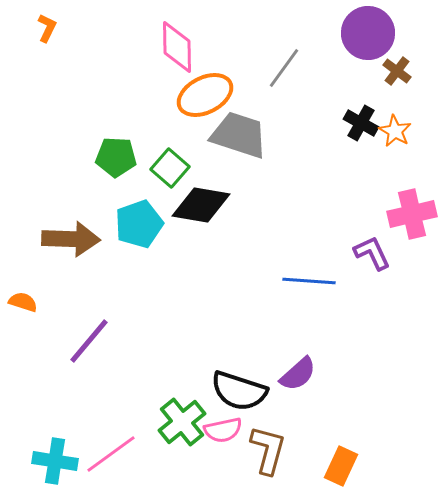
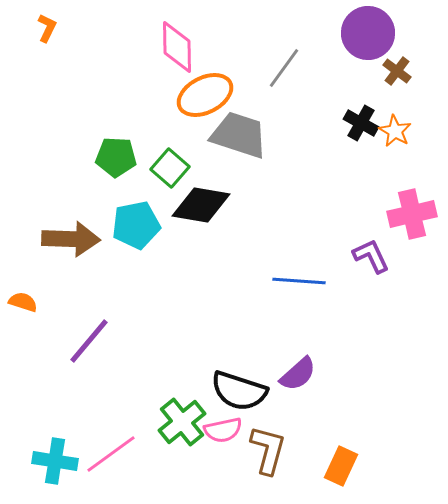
cyan pentagon: moved 3 px left, 1 px down; rotated 9 degrees clockwise
purple L-shape: moved 1 px left, 3 px down
blue line: moved 10 px left
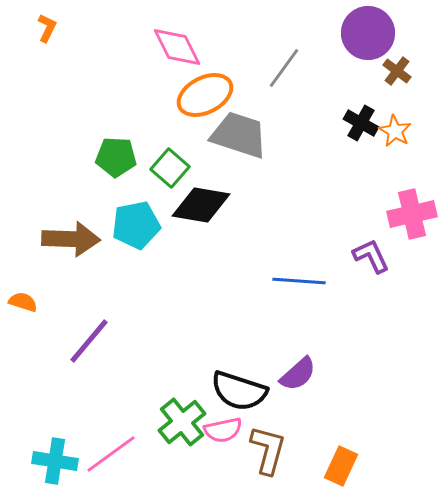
pink diamond: rotated 26 degrees counterclockwise
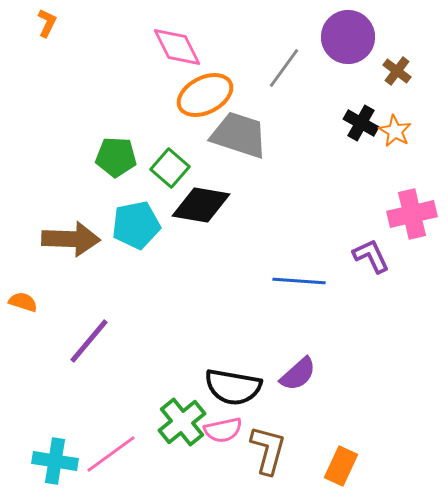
orange L-shape: moved 5 px up
purple circle: moved 20 px left, 4 px down
black semicircle: moved 6 px left, 4 px up; rotated 8 degrees counterclockwise
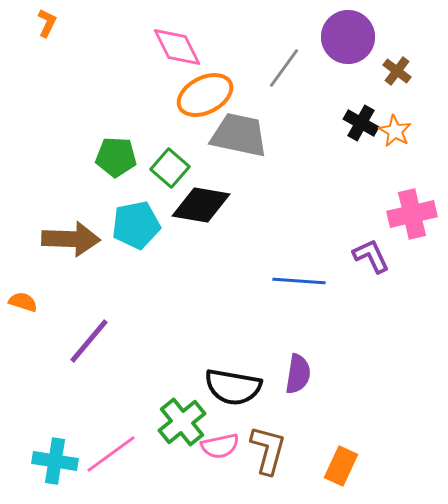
gray trapezoid: rotated 6 degrees counterclockwise
purple semicircle: rotated 39 degrees counterclockwise
pink semicircle: moved 3 px left, 16 px down
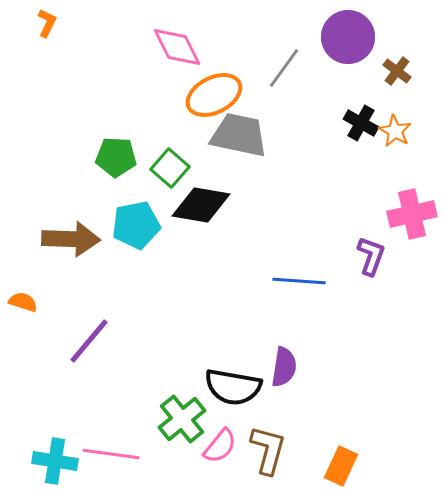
orange ellipse: moved 9 px right
purple L-shape: rotated 45 degrees clockwise
purple semicircle: moved 14 px left, 7 px up
green cross: moved 3 px up
pink semicircle: rotated 39 degrees counterclockwise
pink line: rotated 44 degrees clockwise
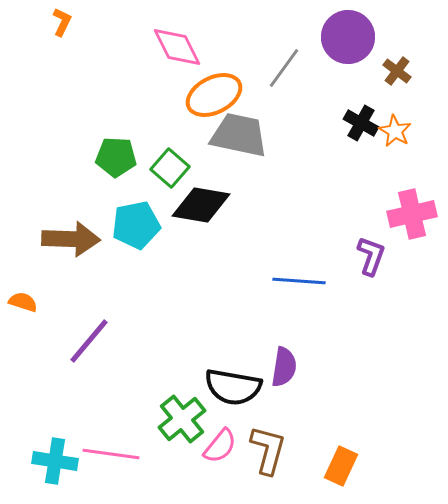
orange L-shape: moved 15 px right, 1 px up
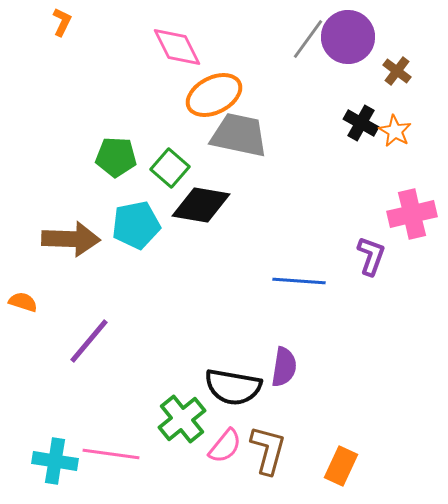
gray line: moved 24 px right, 29 px up
pink semicircle: moved 5 px right
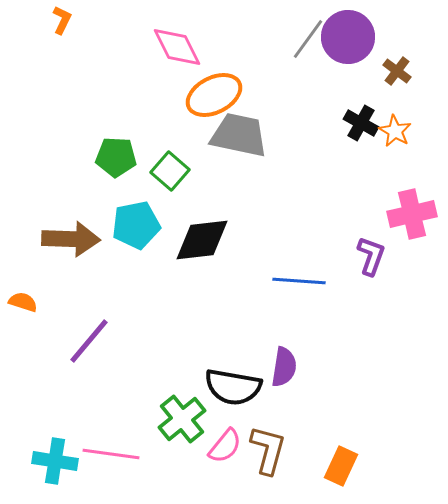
orange L-shape: moved 2 px up
green square: moved 3 px down
black diamond: moved 1 px right, 35 px down; rotated 16 degrees counterclockwise
